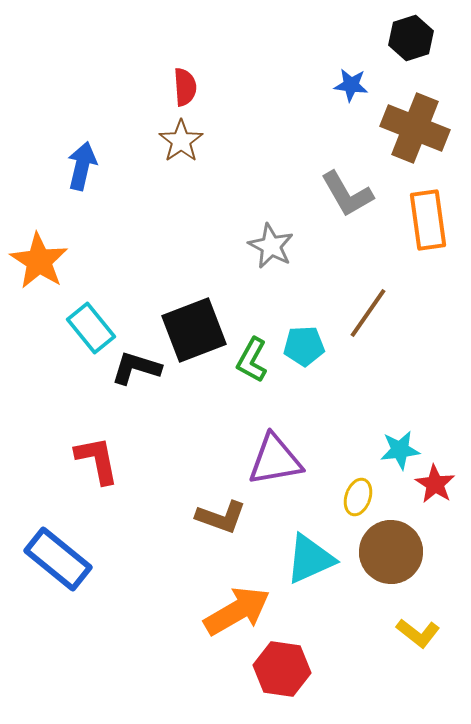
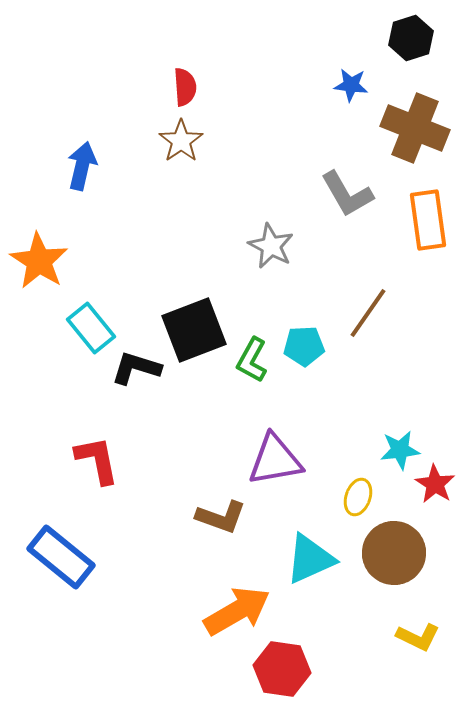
brown circle: moved 3 px right, 1 px down
blue rectangle: moved 3 px right, 2 px up
yellow L-shape: moved 4 px down; rotated 12 degrees counterclockwise
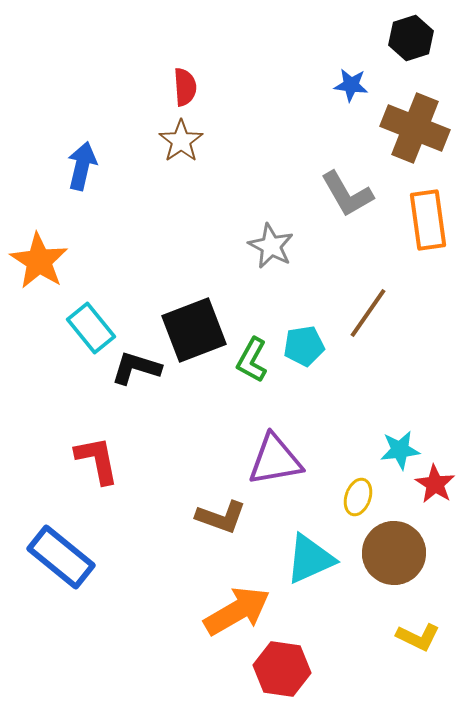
cyan pentagon: rotated 6 degrees counterclockwise
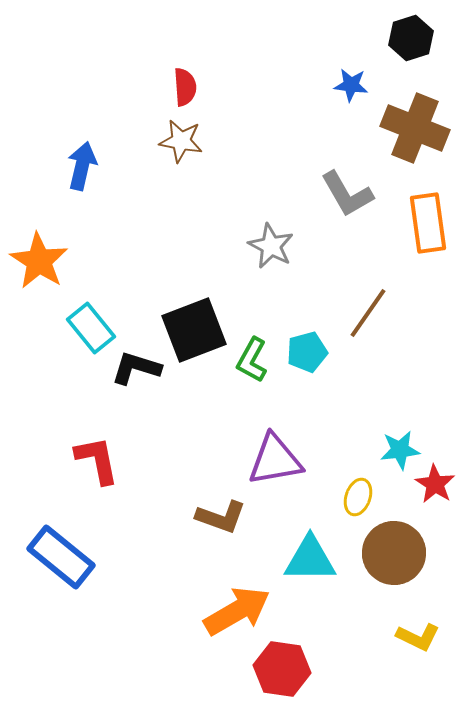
brown star: rotated 27 degrees counterclockwise
orange rectangle: moved 3 px down
cyan pentagon: moved 3 px right, 6 px down; rotated 6 degrees counterclockwise
cyan triangle: rotated 24 degrees clockwise
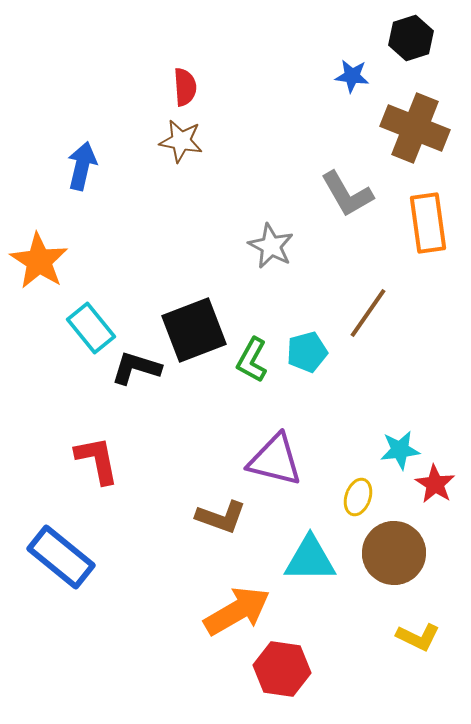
blue star: moved 1 px right, 9 px up
purple triangle: rotated 24 degrees clockwise
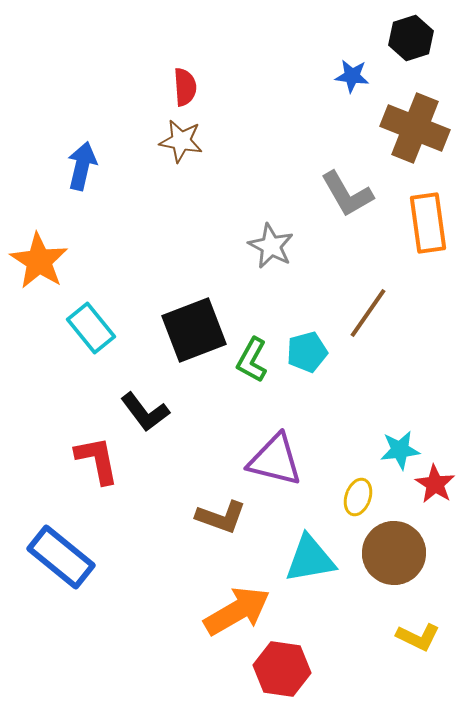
black L-shape: moved 9 px right, 44 px down; rotated 144 degrees counterclockwise
cyan triangle: rotated 10 degrees counterclockwise
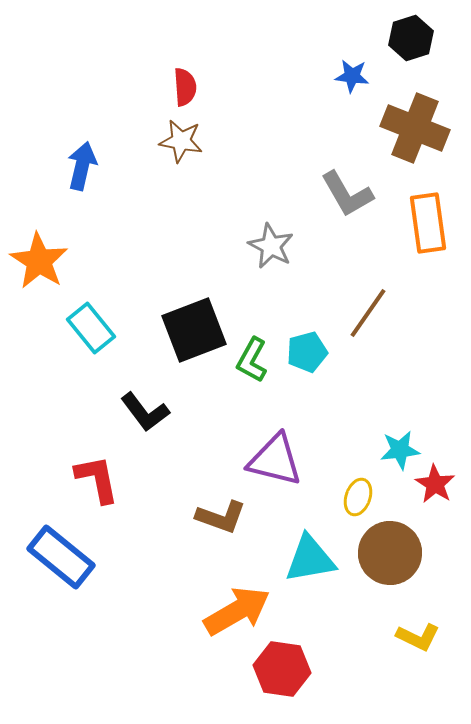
red L-shape: moved 19 px down
brown circle: moved 4 px left
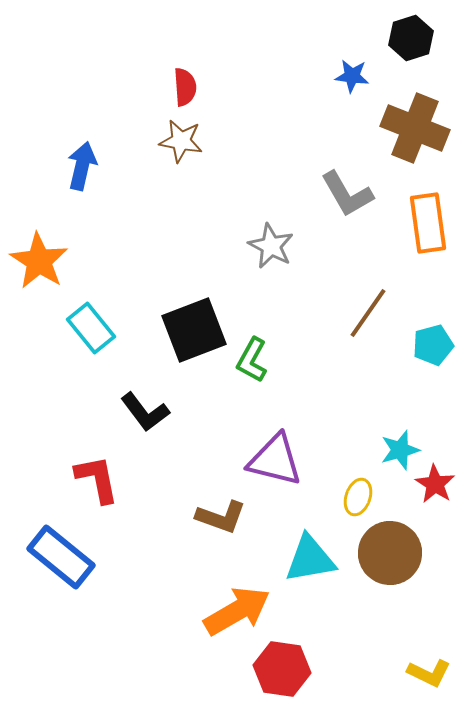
cyan pentagon: moved 126 px right, 7 px up
cyan star: rotated 9 degrees counterclockwise
yellow L-shape: moved 11 px right, 36 px down
